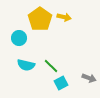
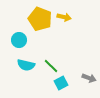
yellow pentagon: rotated 15 degrees counterclockwise
cyan circle: moved 2 px down
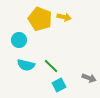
cyan square: moved 2 px left, 2 px down
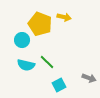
yellow pentagon: moved 5 px down
cyan circle: moved 3 px right
green line: moved 4 px left, 4 px up
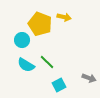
cyan semicircle: rotated 18 degrees clockwise
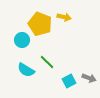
cyan semicircle: moved 5 px down
cyan square: moved 10 px right, 4 px up
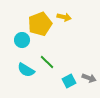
yellow pentagon: rotated 30 degrees clockwise
